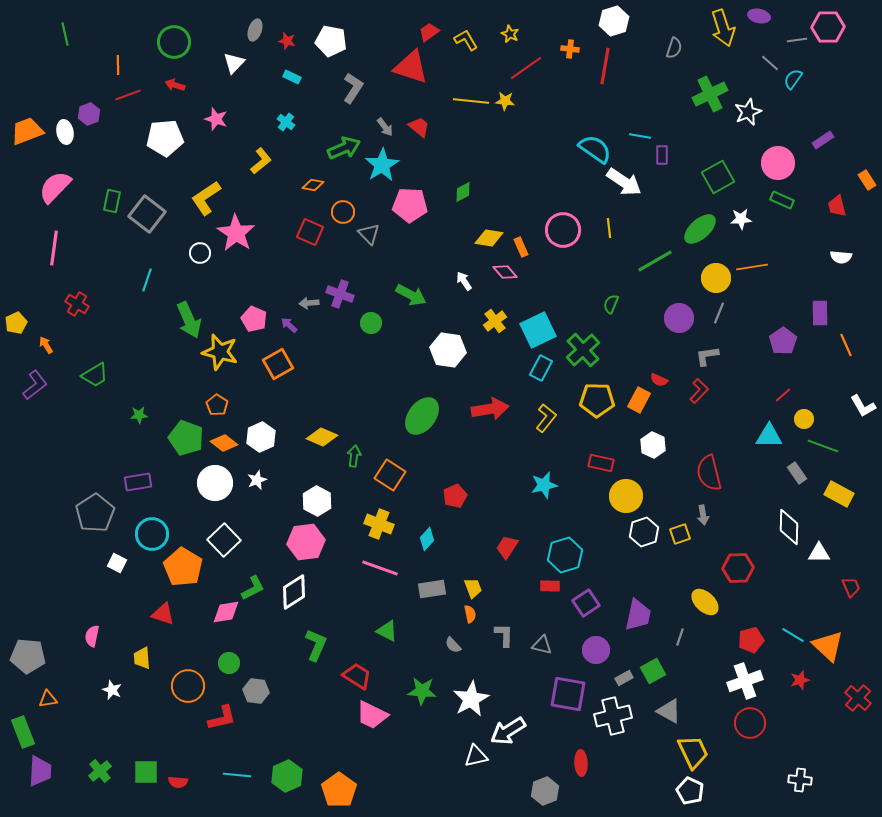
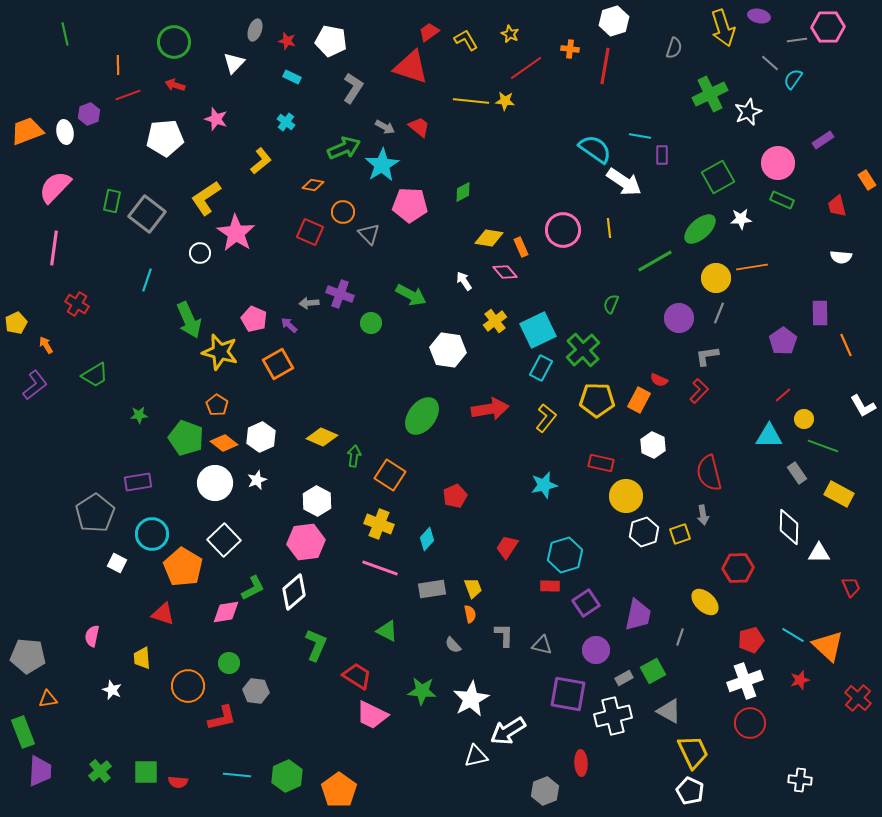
gray arrow at (385, 127): rotated 24 degrees counterclockwise
white diamond at (294, 592): rotated 9 degrees counterclockwise
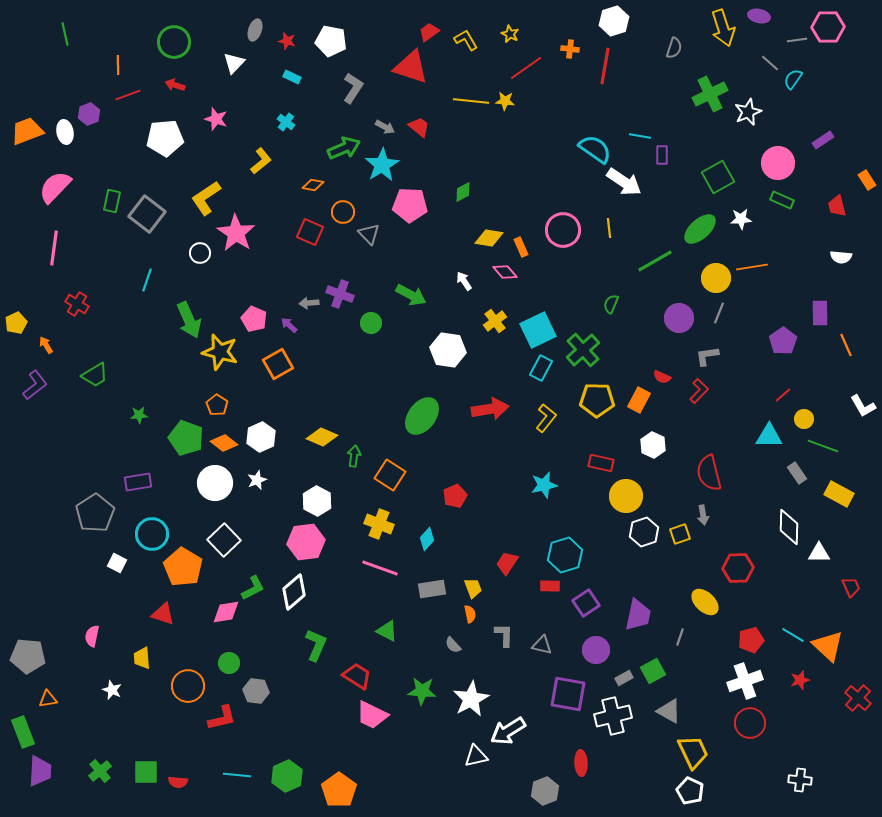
red semicircle at (659, 380): moved 3 px right, 3 px up
red trapezoid at (507, 547): moved 16 px down
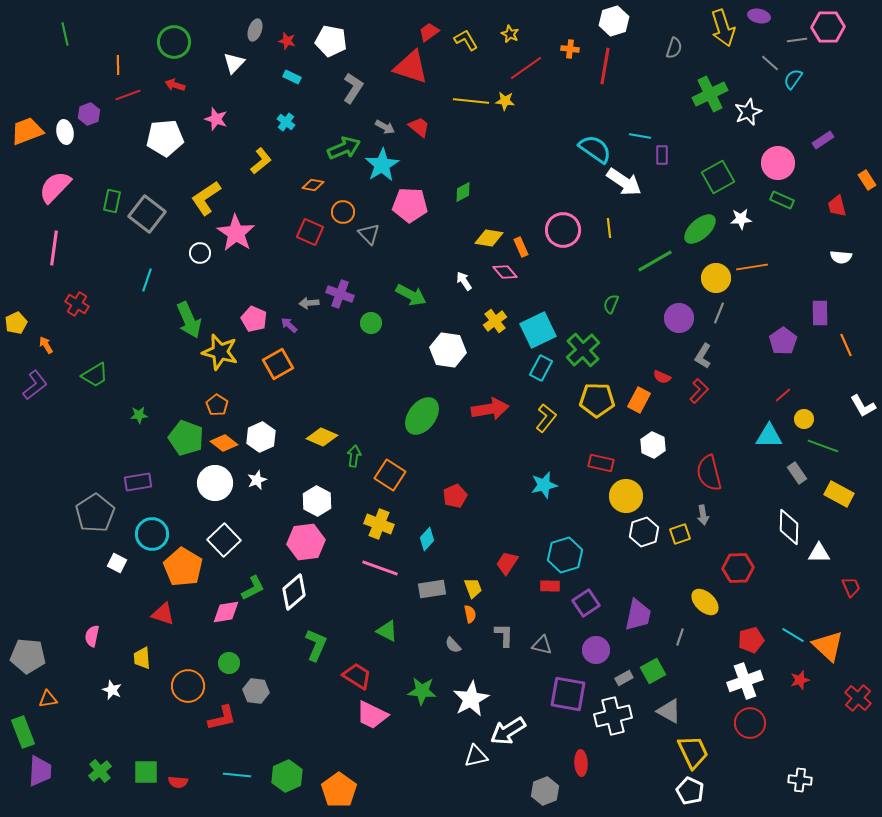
gray L-shape at (707, 356): moved 4 px left; rotated 50 degrees counterclockwise
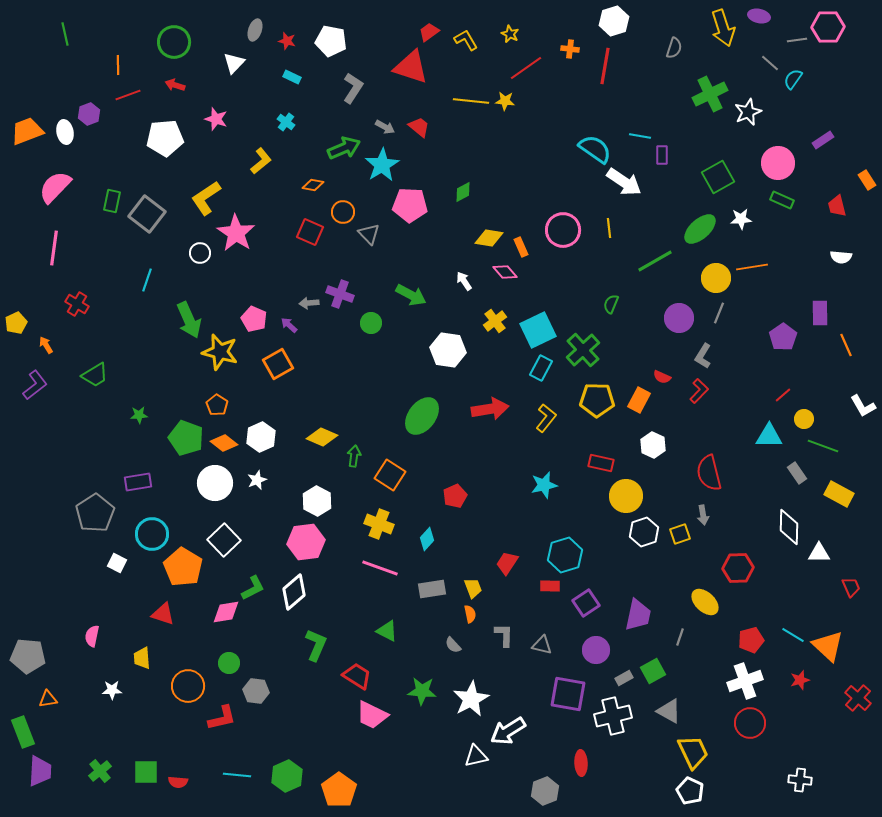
purple pentagon at (783, 341): moved 4 px up
white star at (112, 690): rotated 24 degrees counterclockwise
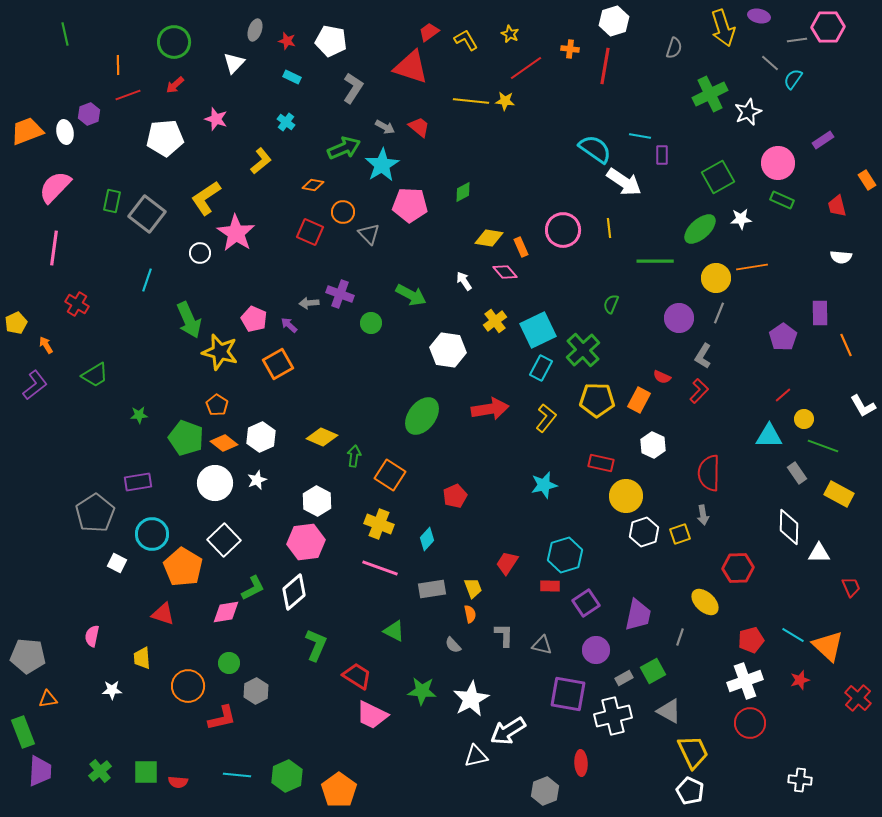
red arrow at (175, 85): rotated 60 degrees counterclockwise
green line at (655, 261): rotated 30 degrees clockwise
red semicircle at (709, 473): rotated 15 degrees clockwise
green triangle at (387, 631): moved 7 px right
gray hexagon at (256, 691): rotated 25 degrees clockwise
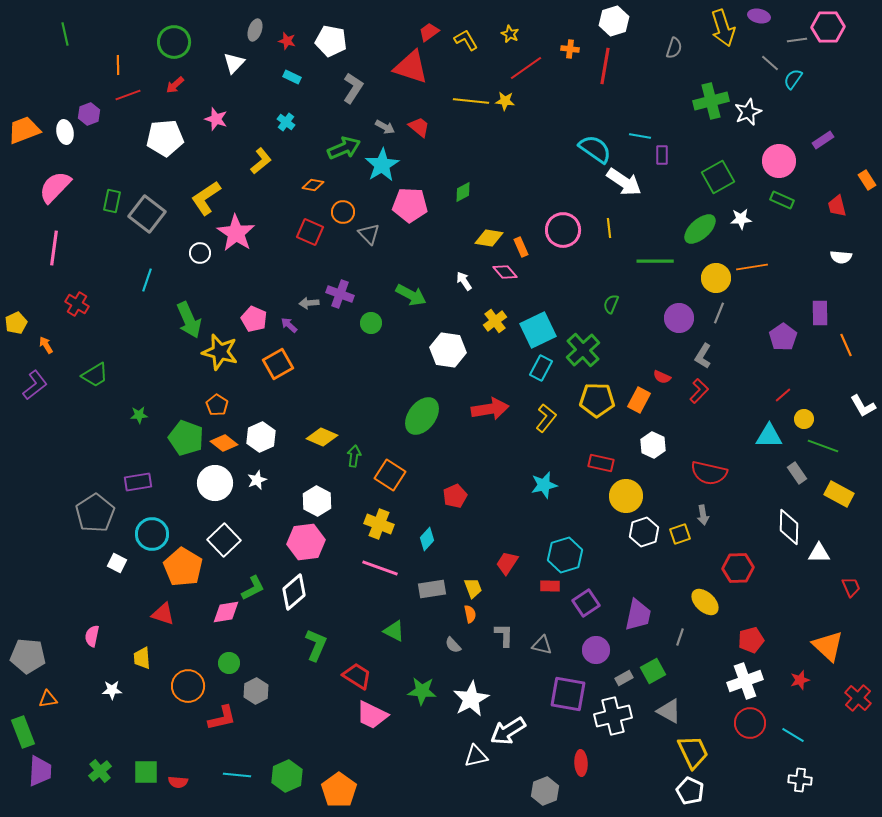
green cross at (710, 94): moved 1 px right, 7 px down; rotated 12 degrees clockwise
orange trapezoid at (27, 131): moved 3 px left, 1 px up
pink circle at (778, 163): moved 1 px right, 2 px up
red semicircle at (709, 473): rotated 78 degrees counterclockwise
cyan line at (793, 635): moved 100 px down
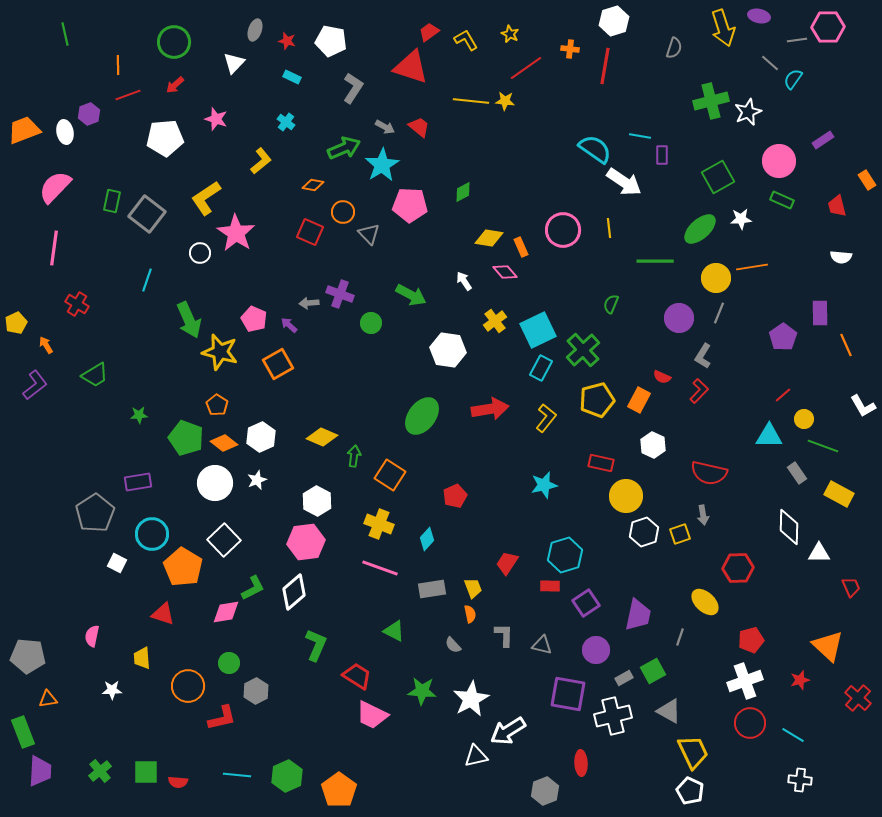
yellow pentagon at (597, 400): rotated 16 degrees counterclockwise
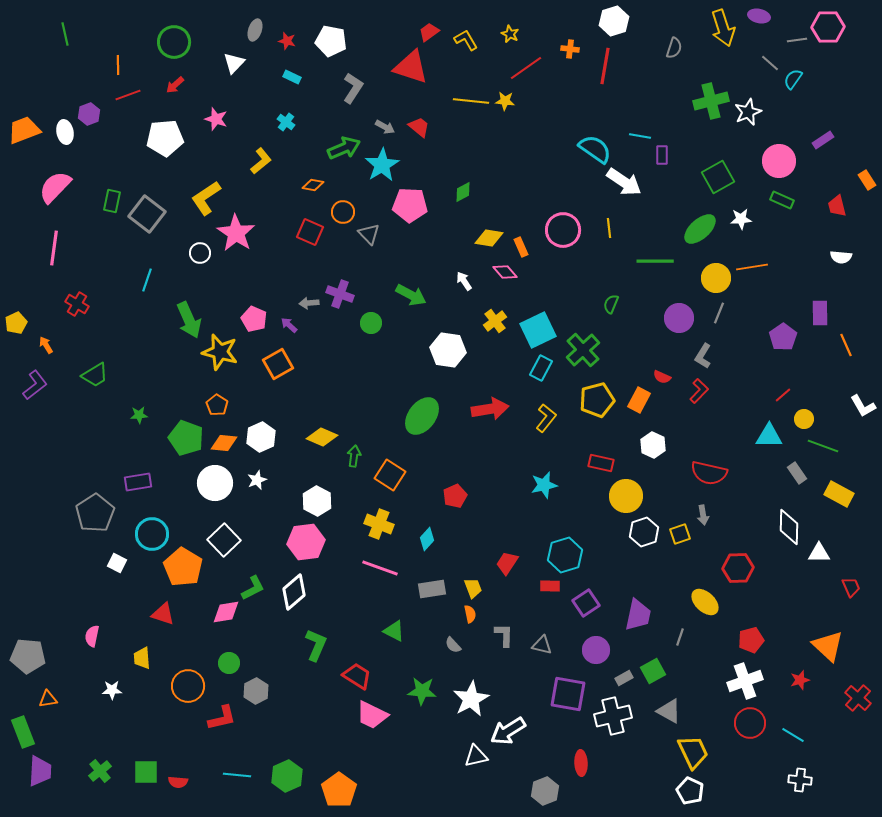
orange diamond at (224, 443): rotated 32 degrees counterclockwise
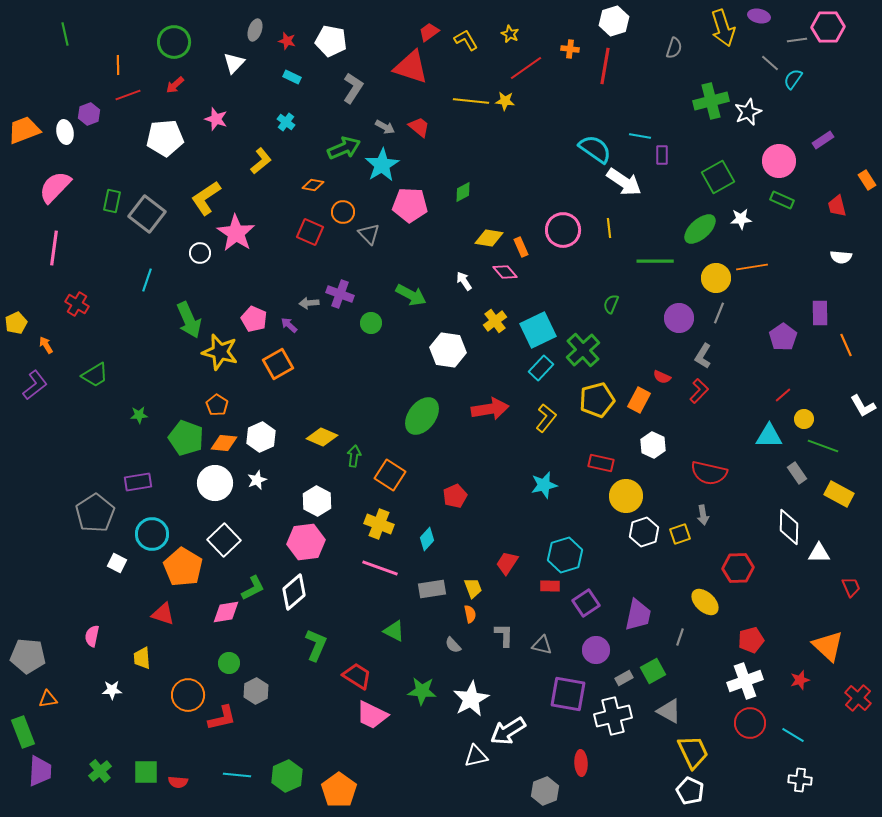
cyan rectangle at (541, 368): rotated 15 degrees clockwise
orange circle at (188, 686): moved 9 px down
